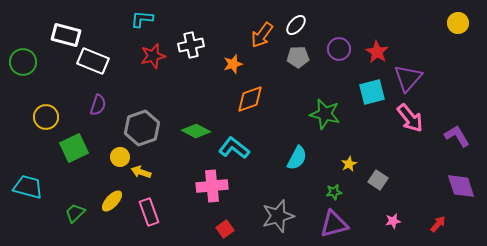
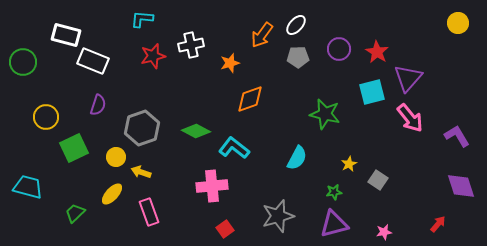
orange star at (233, 64): moved 3 px left, 1 px up
yellow circle at (120, 157): moved 4 px left
yellow ellipse at (112, 201): moved 7 px up
pink star at (393, 221): moved 9 px left, 11 px down
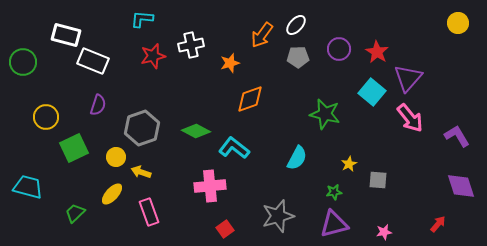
cyan square at (372, 92): rotated 36 degrees counterclockwise
gray square at (378, 180): rotated 30 degrees counterclockwise
pink cross at (212, 186): moved 2 px left
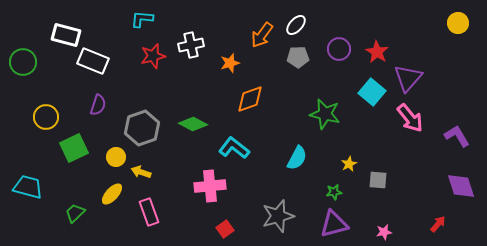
green diamond at (196, 131): moved 3 px left, 7 px up
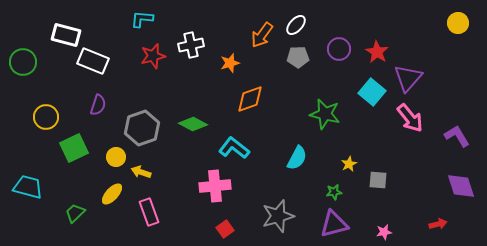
pink cross at (210, 186): moved 5 px right
red arrow at (438, 224): rotated 36 degrees clockwise
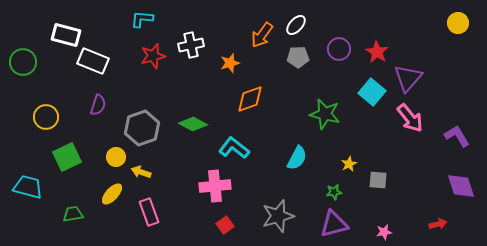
green square at (74, 148): moved 7 px left, 9 px down
green trapezoid at (75, 213): moved 2 px left, 1 px down; rotated 35 degrees clockwise
red square at (225, 229): moved 4 px up
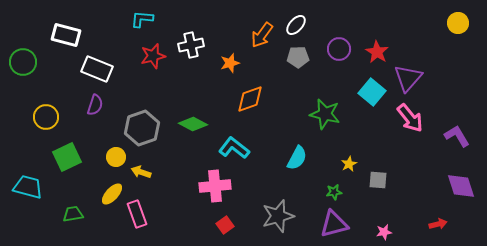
white rectangle at (93, 61): moved 4 px right, 8 px down
purple semicircle at (98, 105): moved 3 px left
pink rectangle at (149, 212): moved 12 px left, 2 px down
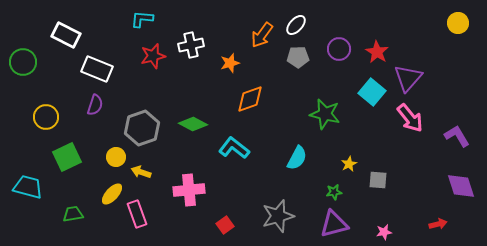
white rectangle at (66, 35): rotated 12 degrees clockwise
pink cross at (215, 186): moved 26 px left, 4 px down
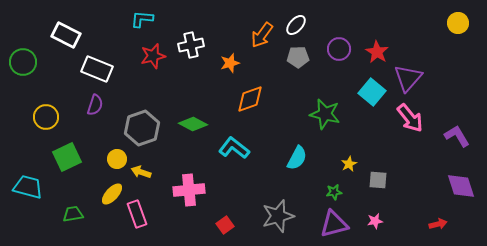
yellow circle at (116, 157): moved 1 px right, 2 px down
pink star at (384, 232): moved 9 px left, 11 px up
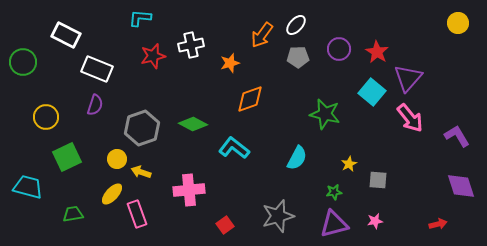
cyan L-shape at (142, 19): moved 2 px left, 1 px up
